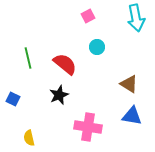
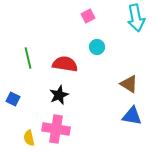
red semicircle: rotated 30 degrees counterclockwise
pink cross: moved 32 px left, 2 px down
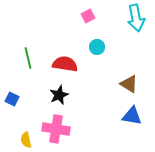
blue square: moved 1 px left
yellow semicircle: moved 3 px left, 2 px down
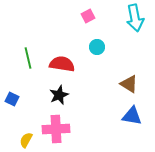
cyan arrow: moved 1 px left
red semicircle: moved 3 px left
pink cross: rotated 12 degrees counterclockwise
yellow semicircle: rotated 42 degrees clockwise
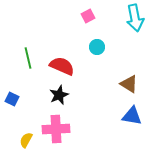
red semicircle: moved 2 px down; rotated 15 degrees clockwise
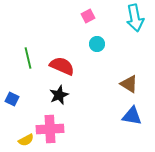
cyan circle: moved 3 px up
pink cross: moved 6 px left
yellow semicircle: rotated 147 degrees counterclockwise
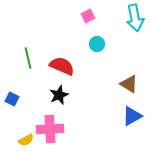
blue triangle: rotated 40 degrees counterclockwise
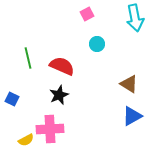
pink square: moved 1 px left, 2 px up
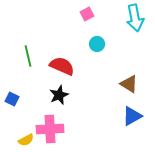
green line: moved 2 px up
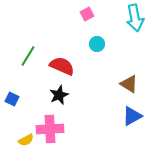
green line: rotated 45 degrees clockwise
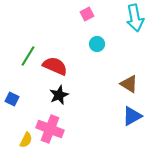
red semicircle: moved 7 px left
pink cross: rotated 24 degrees clockwise
yellow semicircle: rotated 35 degrees counterclockwise
